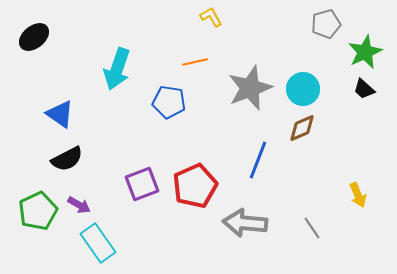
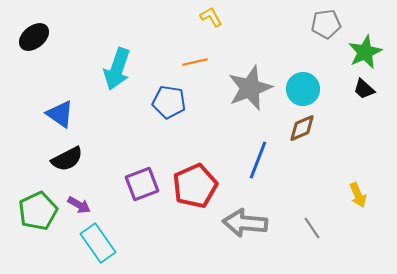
gray pentagon: rotated 8 degrees clockwise
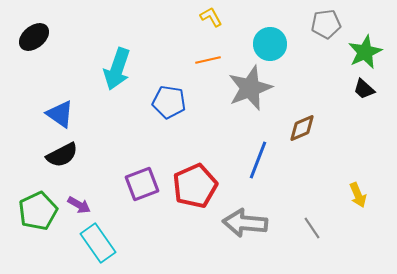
orange line: moved 13 px right, 2 px up
cyan circle: moved 33 px left, 45 px up
black semicircle: moved 5 px left, 4 px up
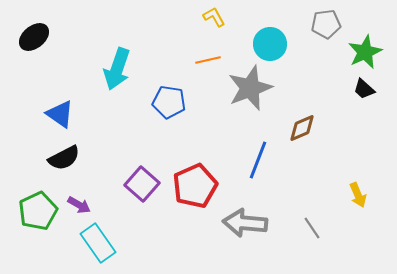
yellow L-shape: moved 3 px right
black semicircle: moved 2 px right, 3 px down
purple square: rotated 28 degrees counterclockwise
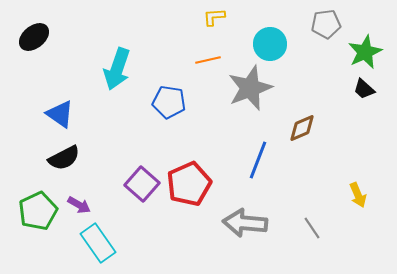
yellow L-shape: rotated 65 degrees counterclockwise
red pentagon: moved 6 px left, 2 px up
